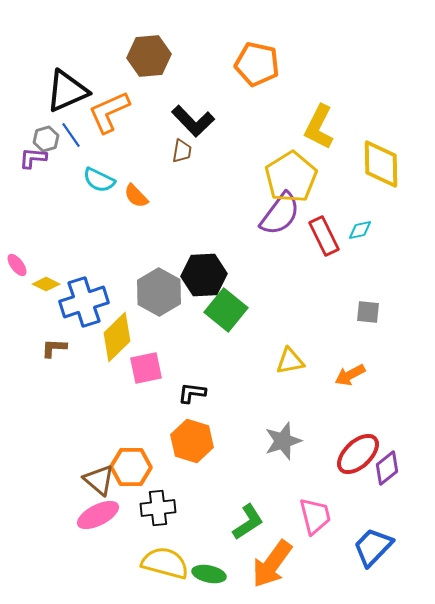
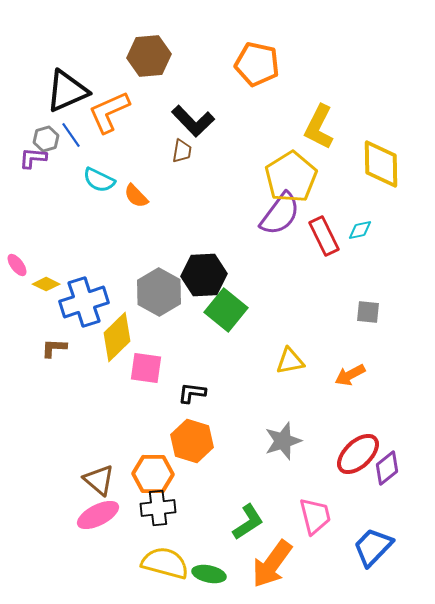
pink square at (146, 368): rotated 20 degrees clockwise
orange hexagon at (131, 467): moved 22 px right, 7 px down
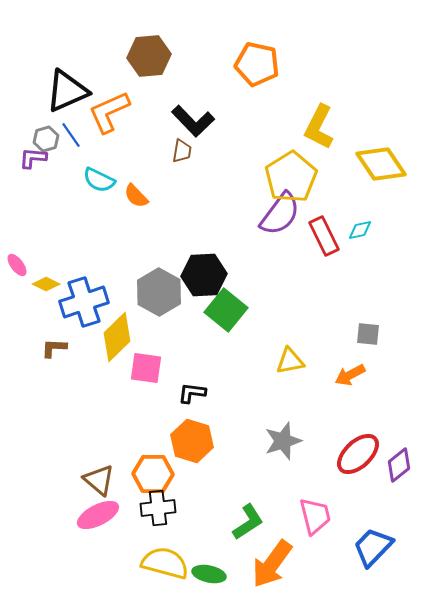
yellow diamond at (381, 164): rotated 33 degrees counterclockwise
gray square at (368, 312): moved 22 px down
purple diamond at (387, 468): moved 12 px right, 3 px up
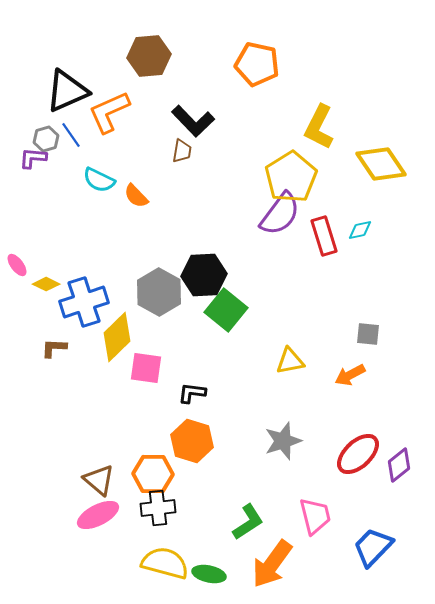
red rectangle at (324, 236): rotated 9 degrees clockwise
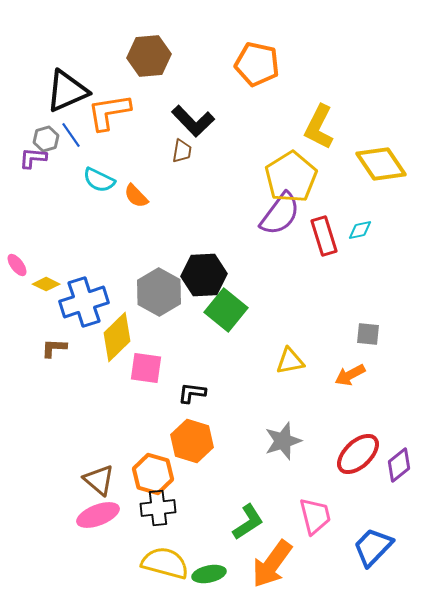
orange L-shape at (109, 112): rotated 15 degrees clockwise
orange hexagon at (153, 474): rotated 15 degrees clockwise
pink ellipse at (98, 515): rotated 6 degrees clockwise
green ellipse at (209, 574): rotated 24 degrees counterclockwise
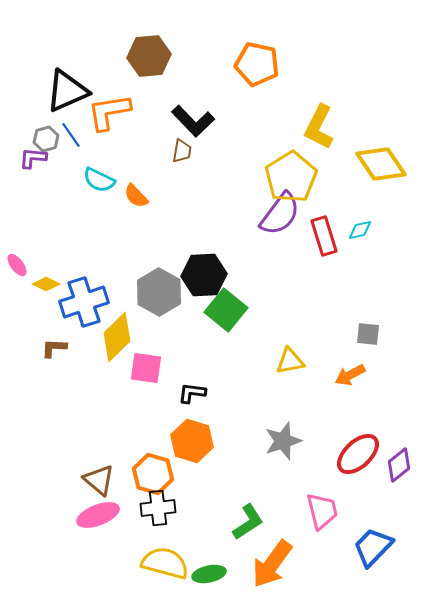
pink trapezoid at (315, 516): moved 7 px right, 5 px up
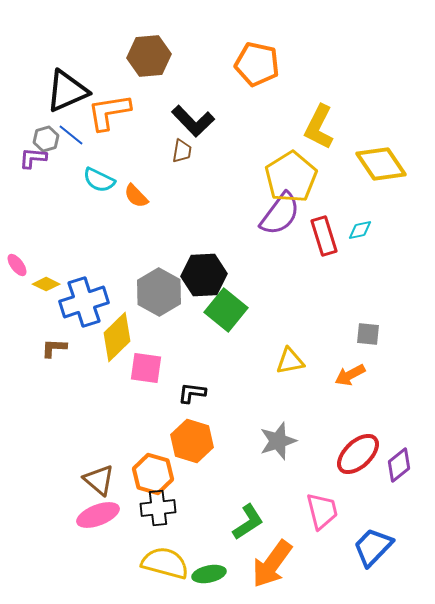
blue line at (71, 135): rotated 16 degrees counterclockwise
gray star at (283, 441): moved 5 px left
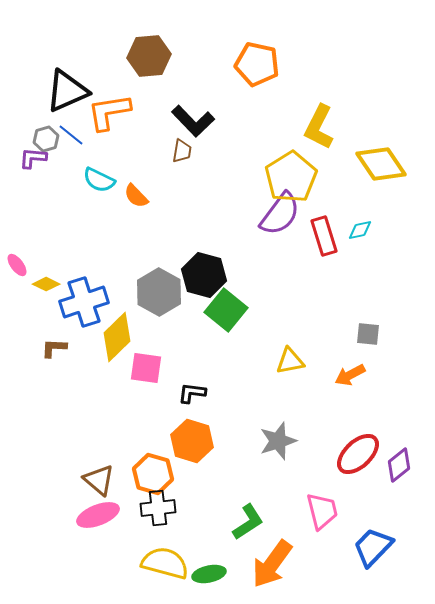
black hexagon at (204, 275): rotated 18 degrees clockwise
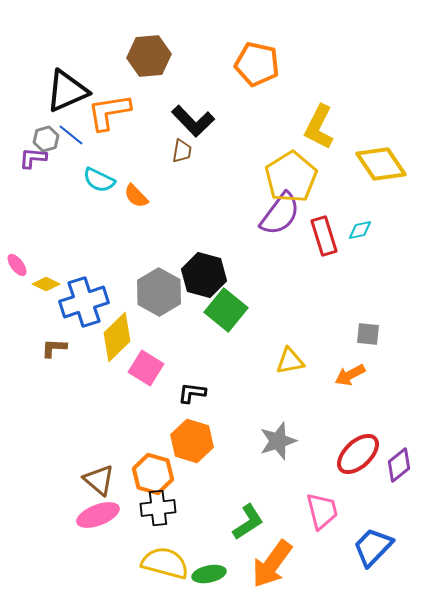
pink square at (146, 368): rotated 24 degrees clockwise
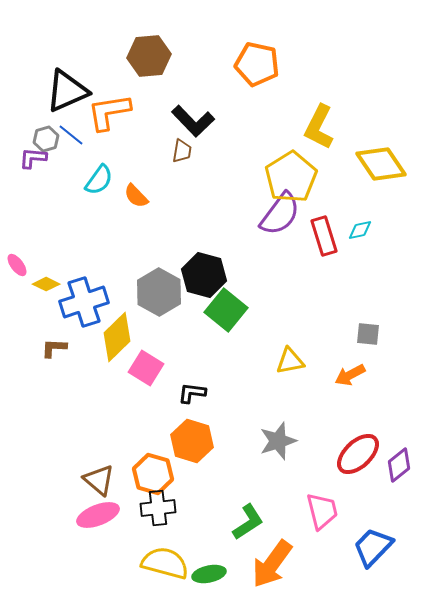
cyan semicircle at (99, 180): rotated 80 degrees counterclockwise
